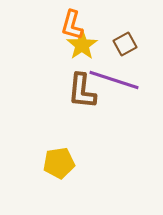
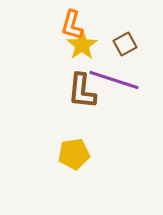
yellow pentagon: moved 15 px right, 9 px up
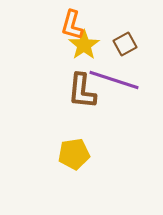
yellow star: moved 2 px right
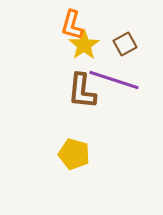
yellow pentagon: rotated 24 degrees clockwise
